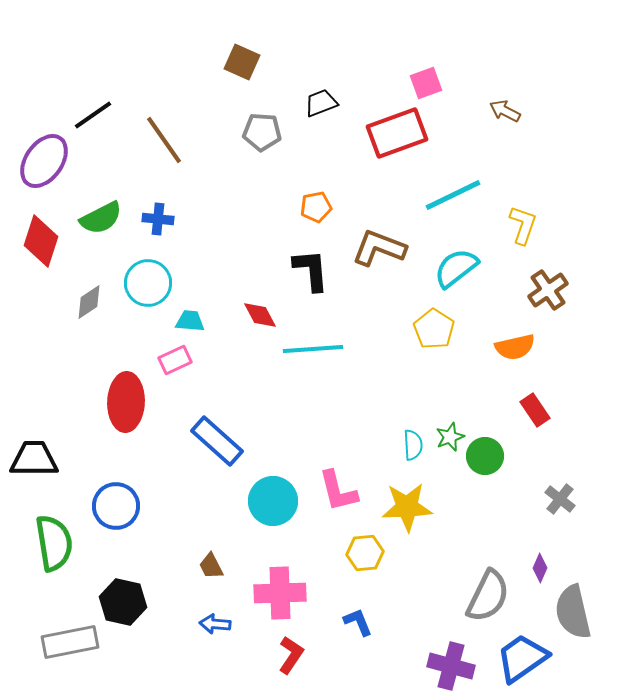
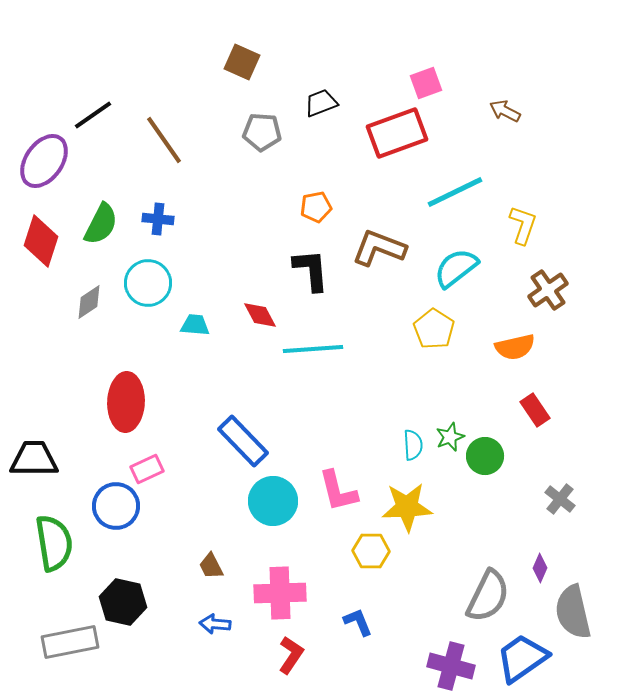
cyan line at (453, 195): moved 2 px right, 3 px up
green semicircle at (101, 218): moved 6 px down; rotated 36 degrees counterclockwise
cyan trapezoid at (190, 321): moved 5 px right, 4 px down
pink rectangle at (175, 360): moved 28 px left, 109 px down
blue rectangle at (217, 441): moved 26 px right; rotated 4 degrees clockwise
yellow hexagon at (365, 553): moved 6 px right, 2 px up; rotated 6 degrees clockwise
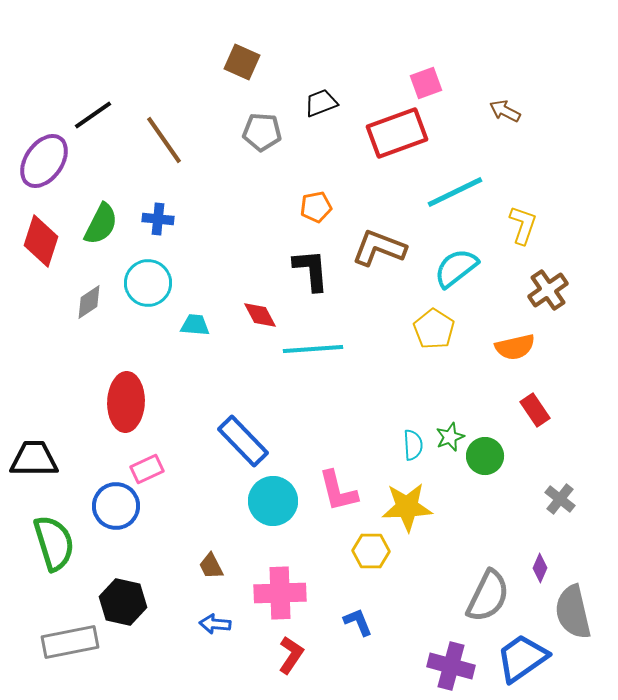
green semicircle at (54, 543): rotated 8 degrees counterclockwise
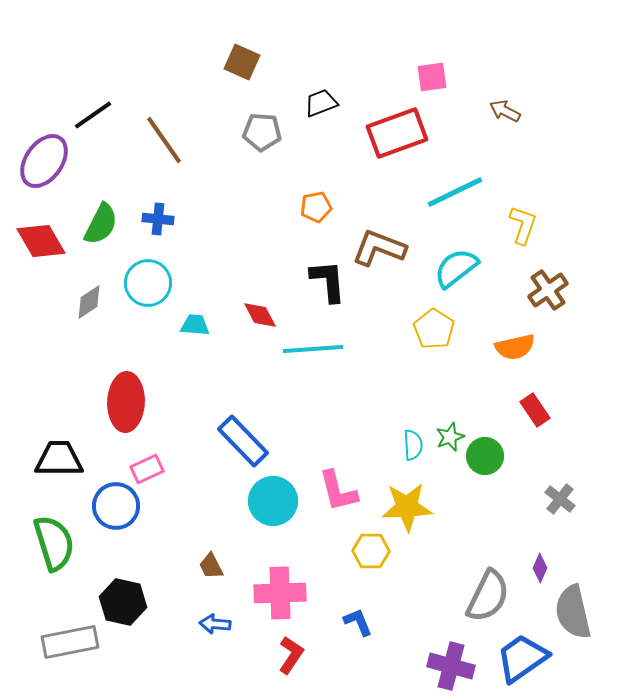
pink square at (426, 83): moved 6 px right, 6 px up; rotated 12 degrees clockwise
red diamond at (41, 241): rotated 48 degrees counterclockwise
black L-shape at (311, 270): moved 17 px right, 11 px down
black trapezoid at (34, 459): moved 25 px right
